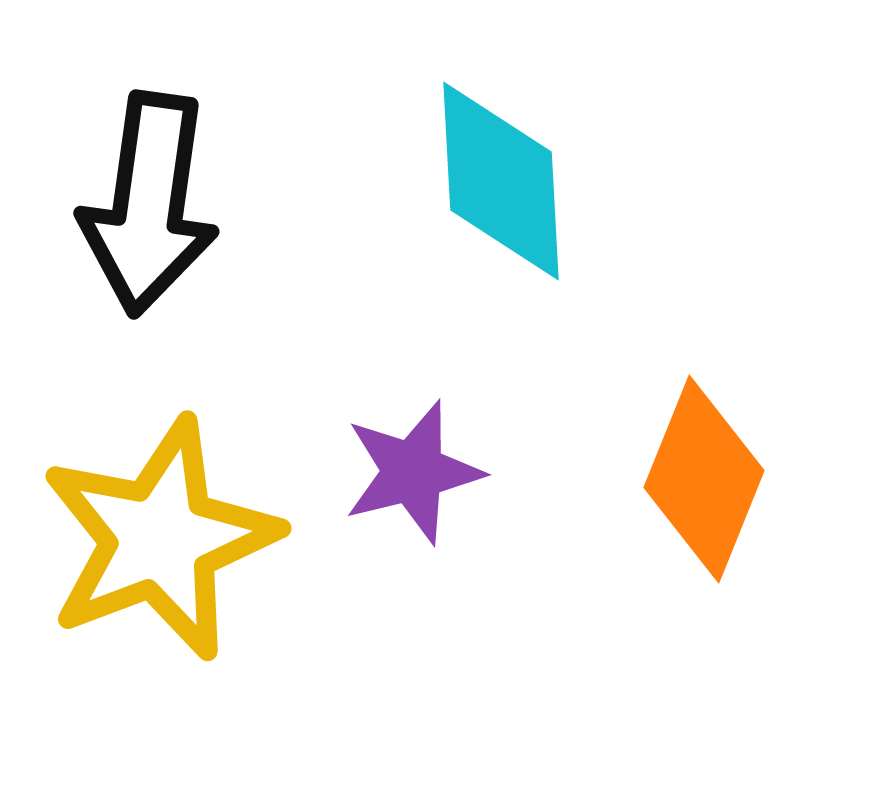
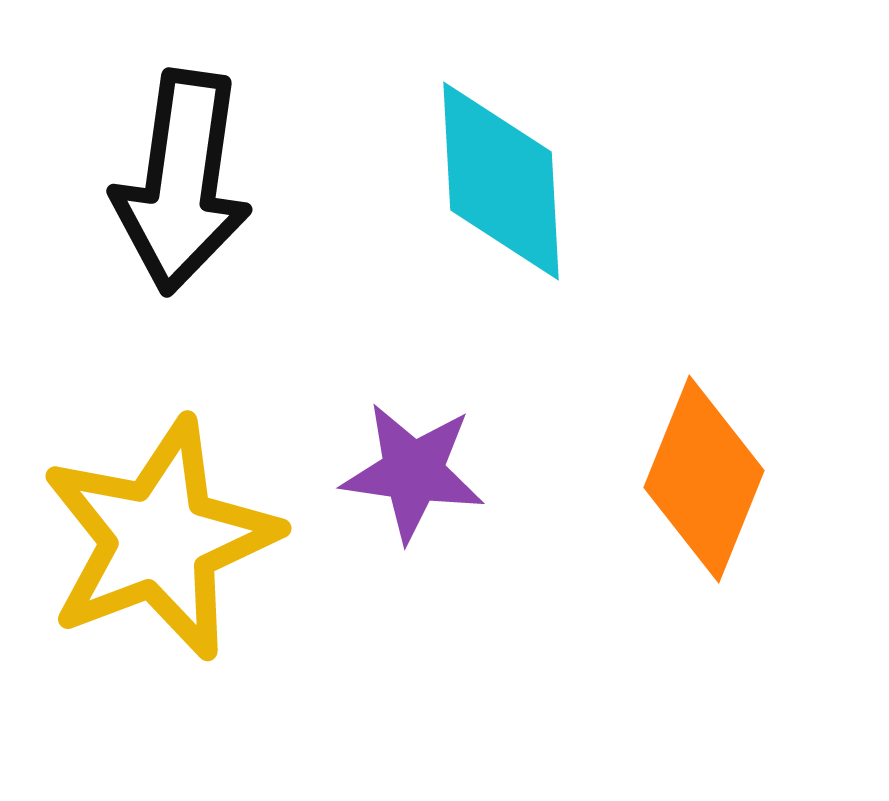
black arrow: moved 33 px right, 22 px up
purple star: rotated 22 degrees clockwise
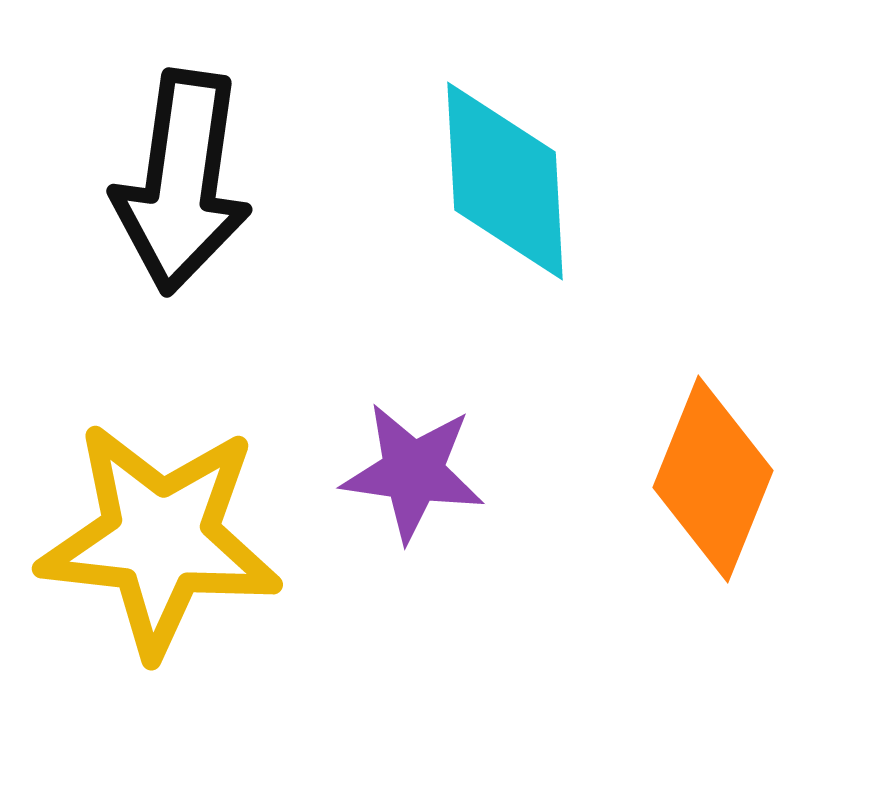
cyan diamond: moved 4 px right
orange diamond: moved 9 px right
yellow star: rotated 27 degrees clockwise
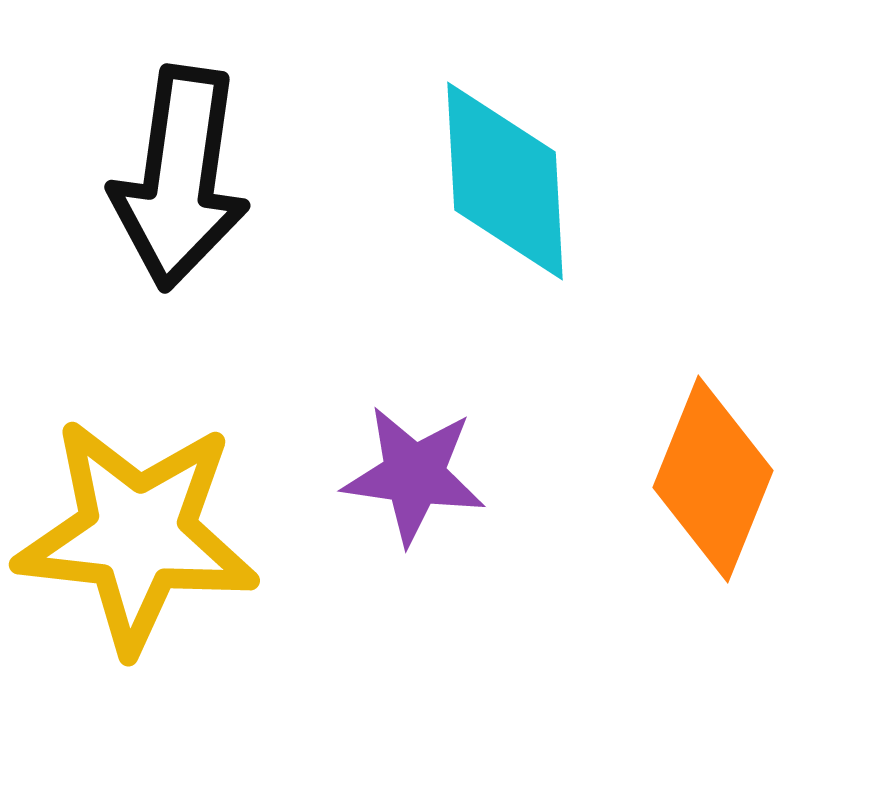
black arrow: moved 2 px left, 4 px up
purple star: moved 1 px right, 3 px down
yellow star: moved 23 px left, 4 px up
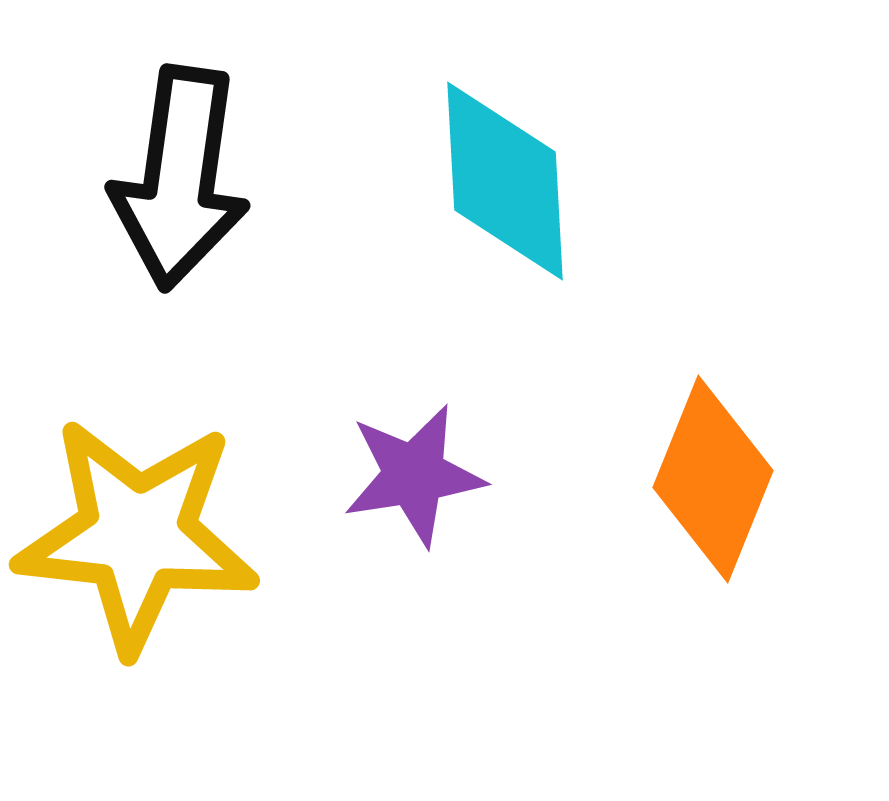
purple star: rotated 17 degrees counterclockwise
